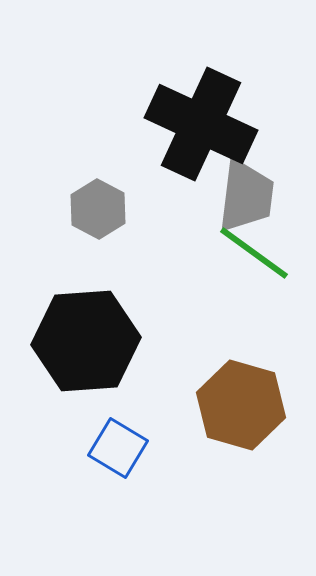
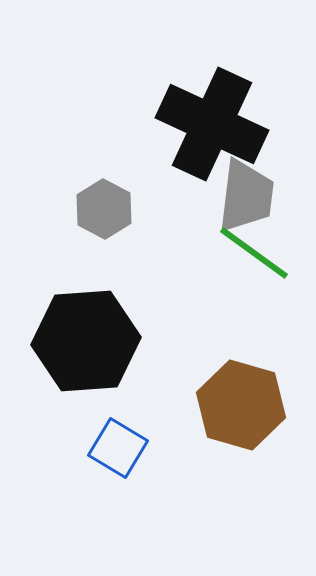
black cross: moved 11 px right
gray hexagon: moved 6 px right
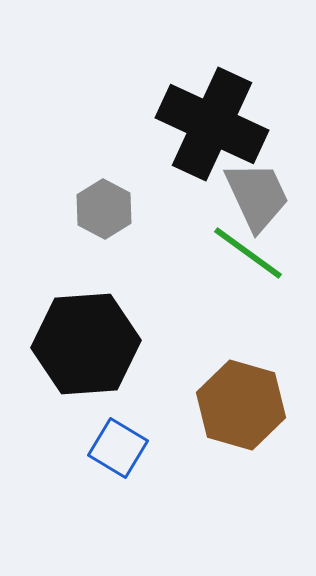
gray trapezoid: moved 11 px right; rotated 32 degrees counterclockwise
green line: moved 6 px left
black hexagon: moved 3 px down
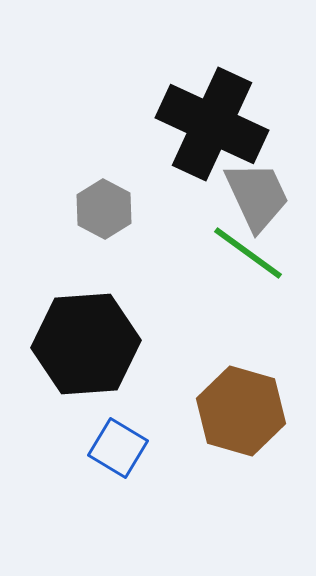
brown hexagon: moved 6 px down
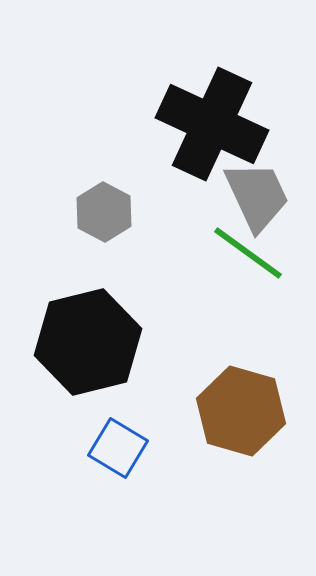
gray hexagon: moved 3 px down
black hexagon: moved 2 px right, 2 px up; rotated 10 degrees counterclockwise
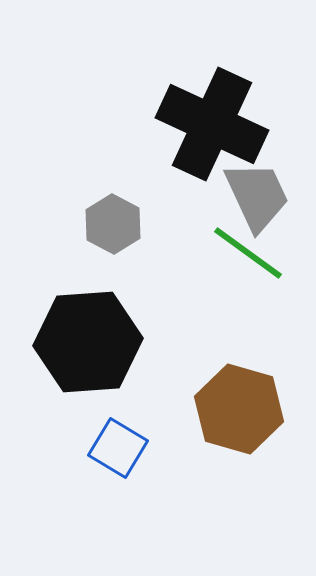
gray hexagon: moved 9 px right, 12 px down
black hexagon: rotated 10 degrees clockwise
brown hexagon: moved 2 px left, 2 px up
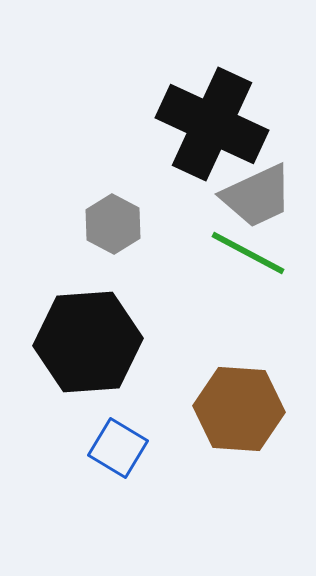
gray trapezoid: rotated 90 degrees clockwise
green line: rotated 8 degrees counterclockwise
brown hexagon: rotated 12 degrees counterclockwise
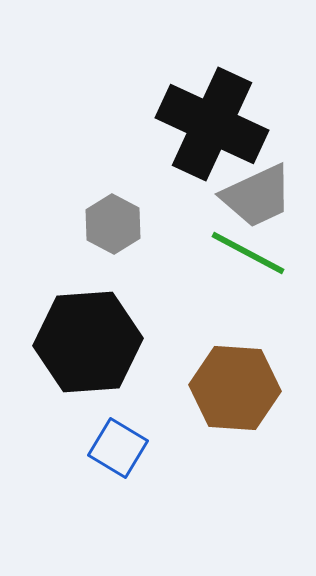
brown hexagon: moved 4 px left, 21 px up
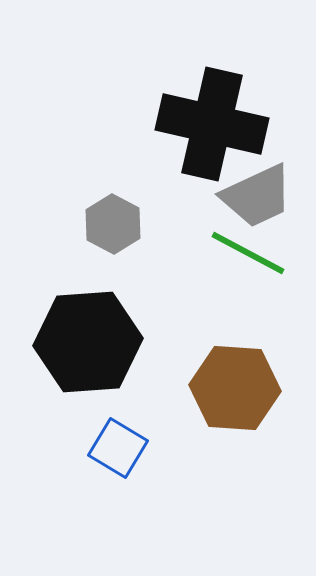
black cross: rotated 12 degrees counterclockwise
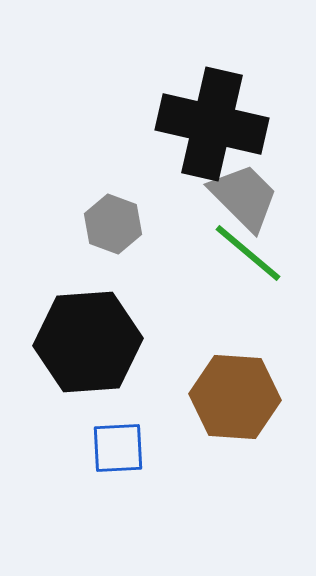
gray trapezoid: moved 13 px left, 1 px down; rotated 110 degrees counterclockwise
gray hexagon: rotated 8 degrees counterclockwise
green line: rotated 12 degrees clockwise
brown hexagon: moved 9 px down
blue square: rotated 34 degrees counterclockwise
